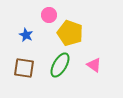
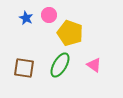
blue star: moved 17 px up
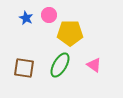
yellow pentagon: rotated 20 degrees counterclockwise
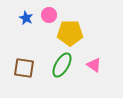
green ellipse: moved 2 px right
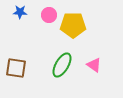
blue star: moved 6 px left, 6 px up; rotated 24 degrees counterclockwise
yellow pentagon: moved 3 px right, 8 px up
brown square: moved 8 px left
